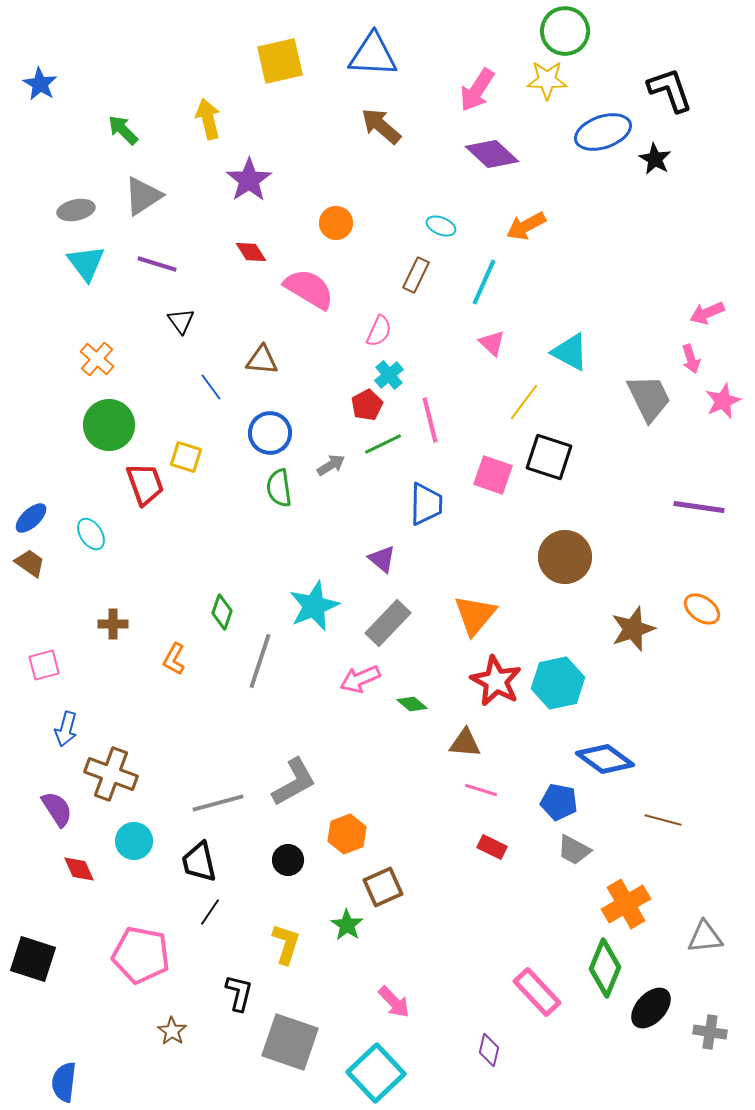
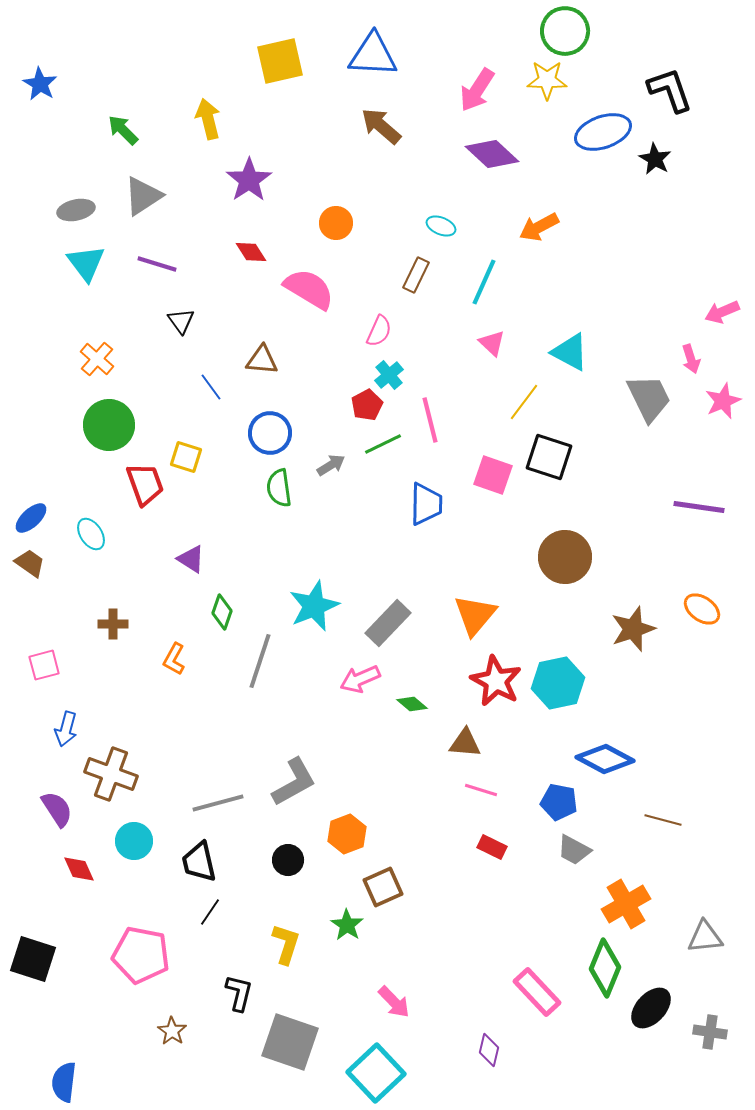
orange arrow at (526, 226): moved 13 px right, 1 px down
pink arrow at (707, 313): moved 15 px right, 1 px up
purple triangle at (382, 559): moved 191 px left; rotated 8 degrees counterclockwise
blue diamond at (605, 759): rotated 8 degrees counterclockwise
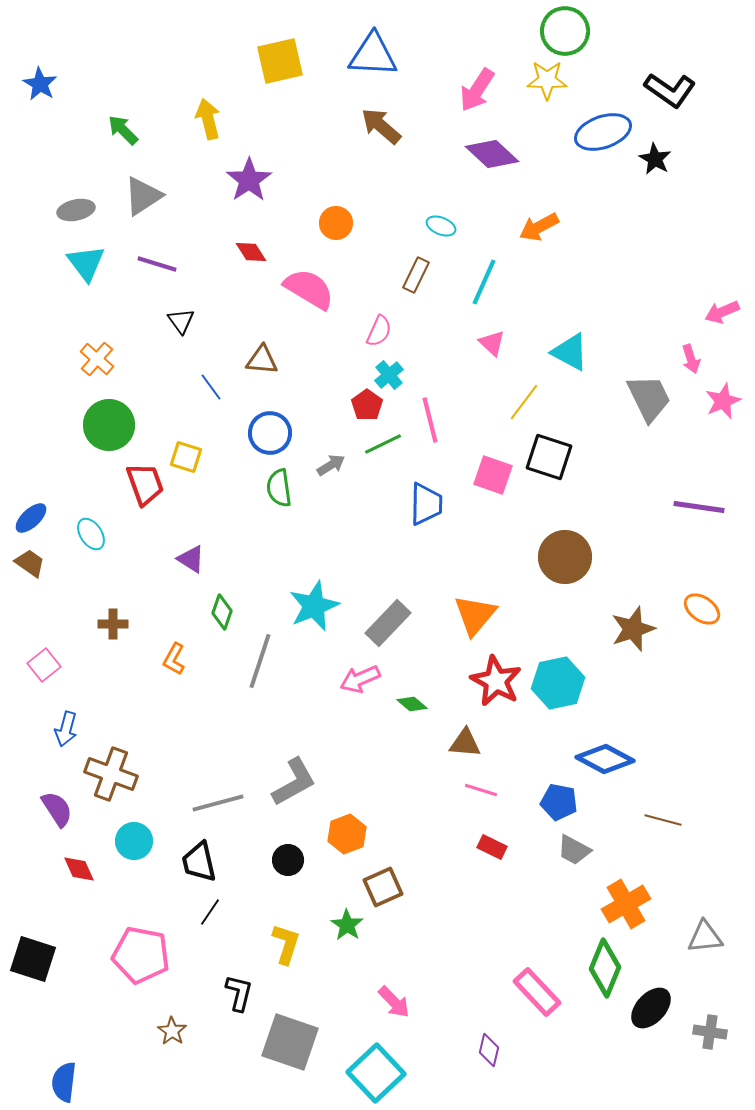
black L-shape at (670, 90): rotated 144 degrees clockwise
red pentagon at (367, 405): rotated 8 degrees counterclockwise
pink square at (44, 665): rotated 24 degrees counterclockwise
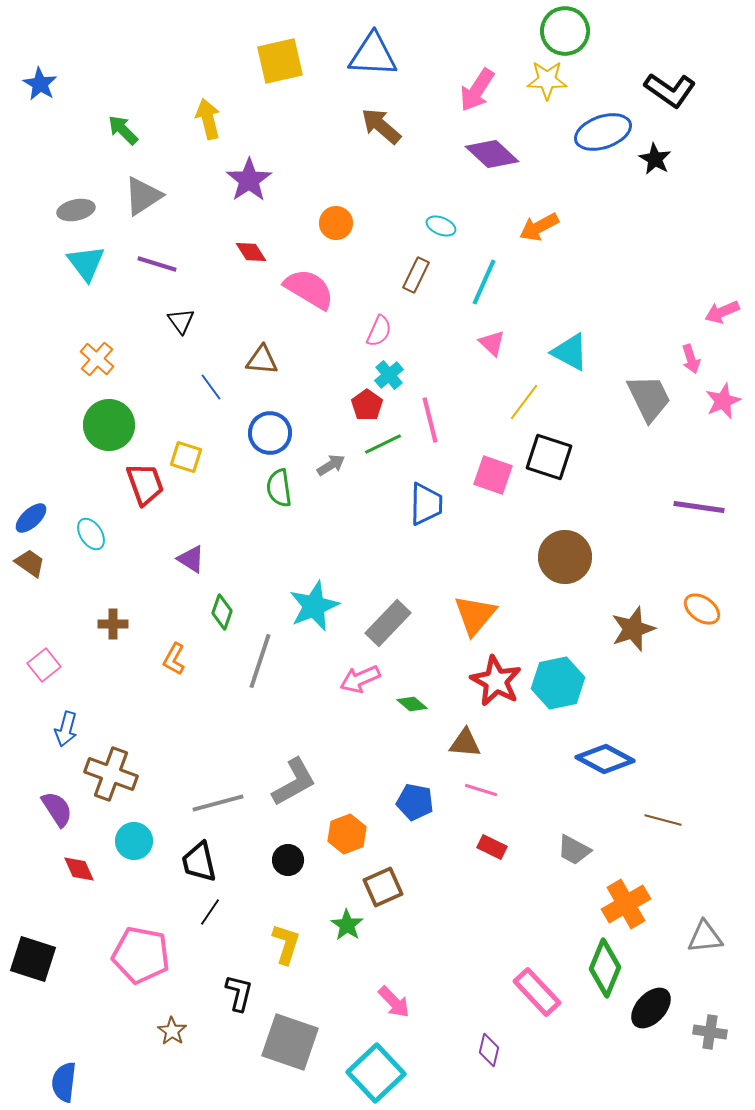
blue pentagon at (559, 802): moved 144 px left
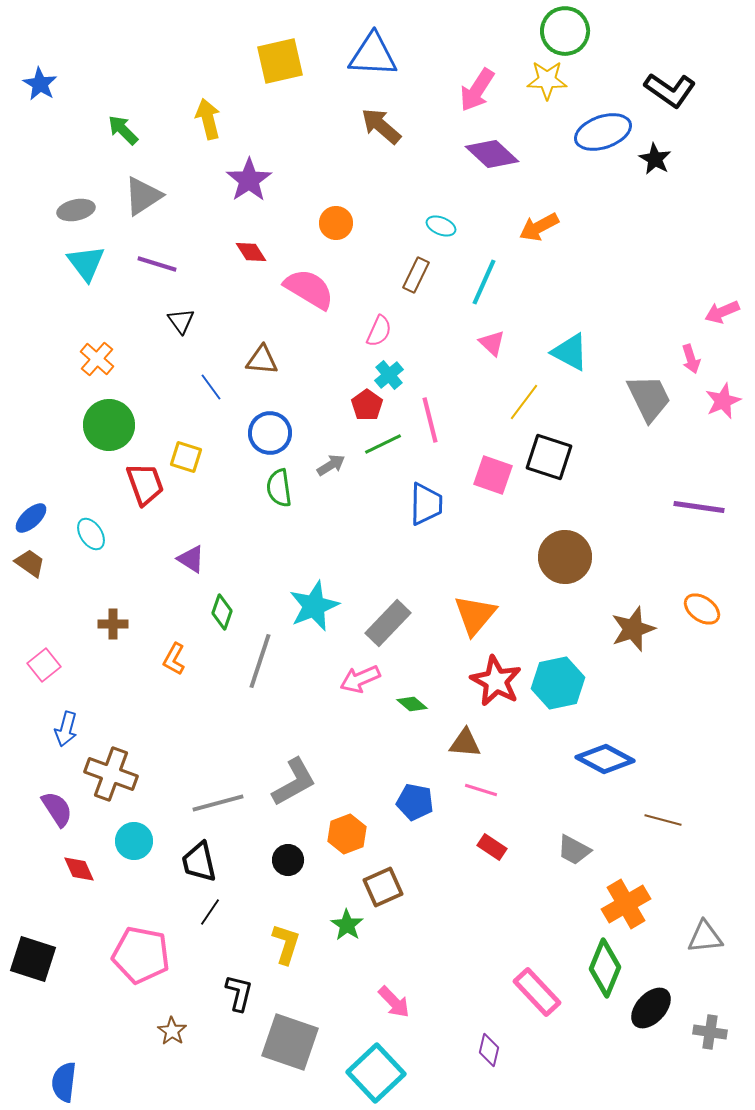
red rectangle at (492, 847): rotated 8 degrees clockwise
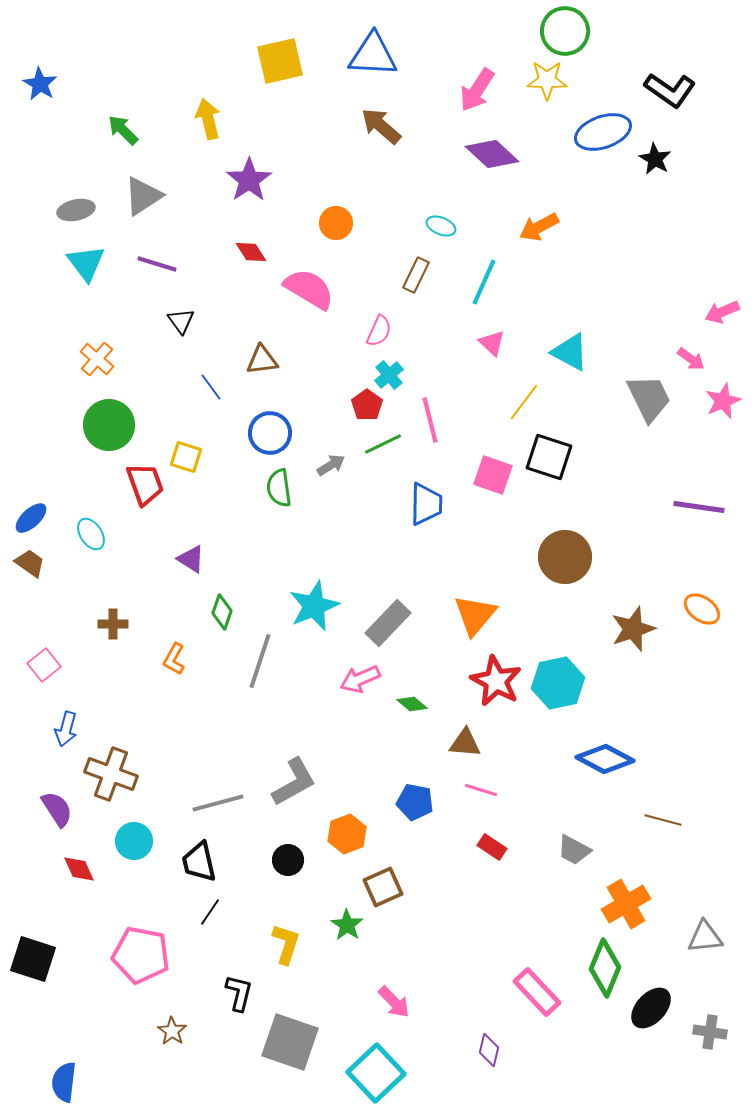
pink arrow at (691, 359): rotated 36 degrees counterclockwise
brown triangle at (262, 360): rotated 12 degrees counterclockwise
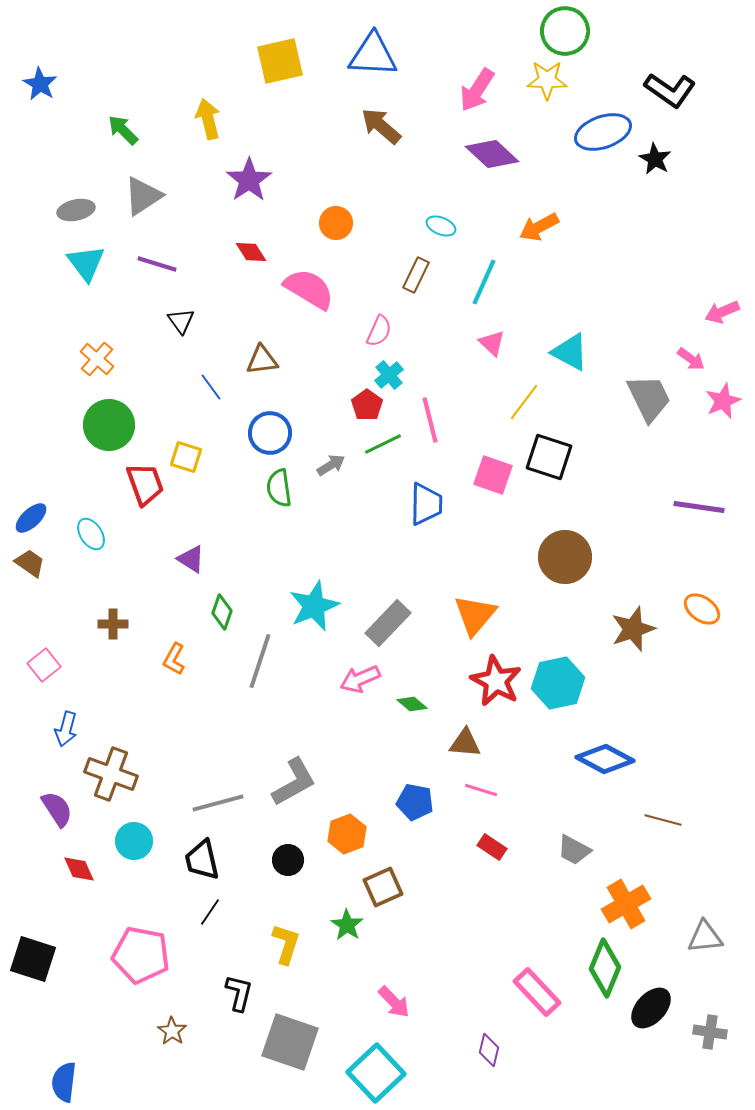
black trapezoid at (199, 862): moved 3 px right, 2 px up
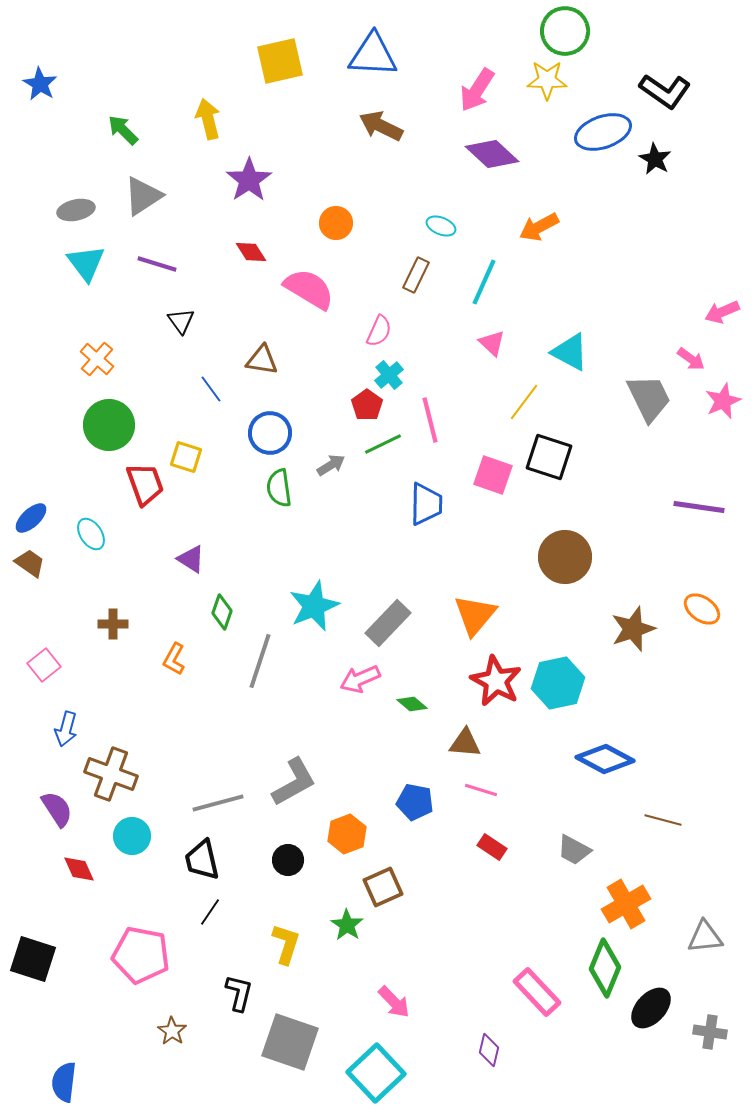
black L-shape at (670, 90): moved 5 px left, 1 px down
brown arrow at (381, 126): rotated 15 degrees counterclockwise
brown triangle at (262, 360): rotated 16 degrees clockwise
blue line at (211, 387): moved 2 px down
cyan circle at (134, 841): moved 2 px left, 5 px up
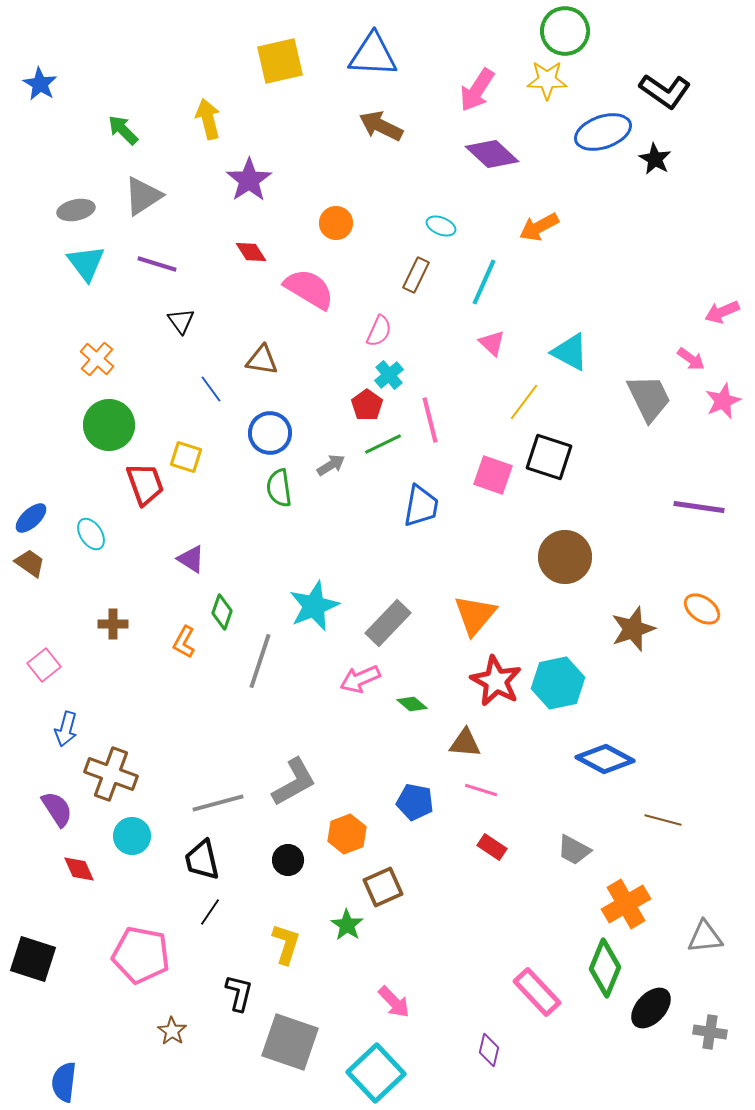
blue trapezoid at (426, 504): moved 5 px left, 2 px down; rotated 9 degrees clockwise
orange L-shape at (174, 659): moved 10 px right, 17 px up
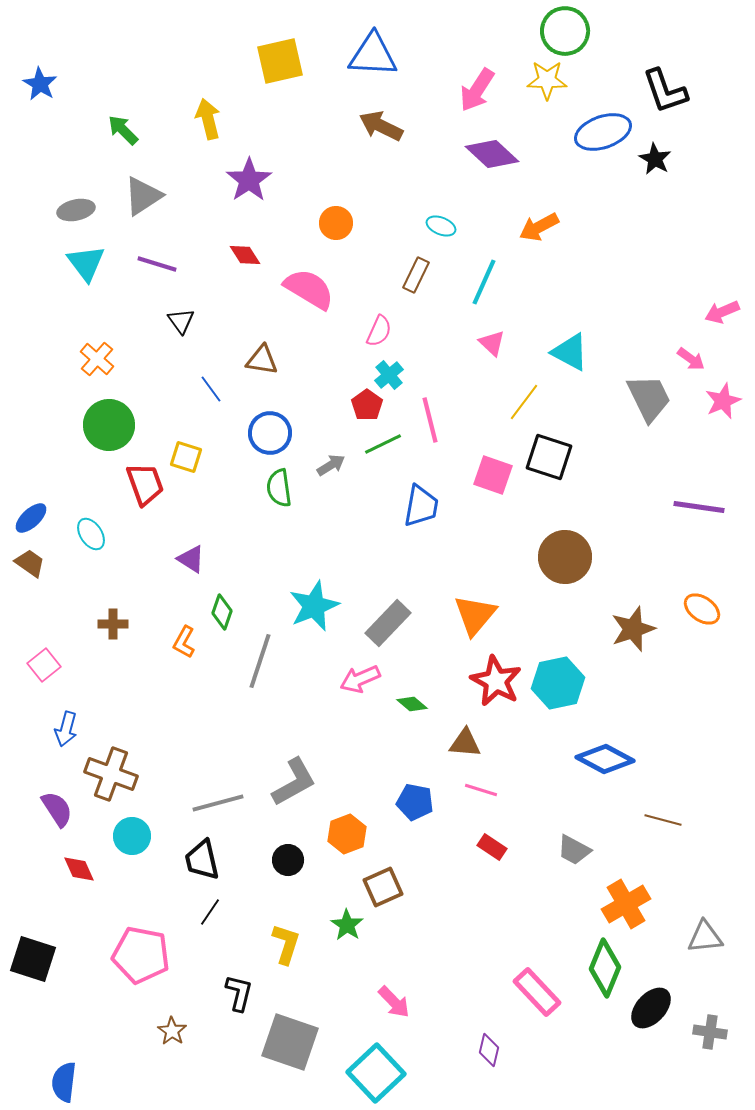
black L-shape at (665, 91): rotated 36 degrees clockwise
red diamond at (251, 252): moved 6 px left, 3 px down
